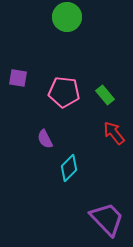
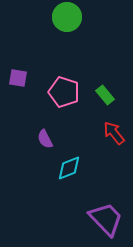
pink pentagon: rotated 12 degrees clockwise
cyan diamond: rotated 24 degrees clockwise
purple trapezoid: moved 1 px left
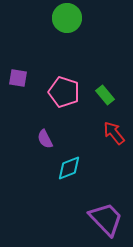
green circle: moved 1 px down
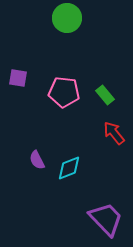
pink pentagon: rotated 12 degrees counterclockwise
purple semicircle: moved 8 px left, 21 px down
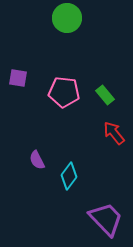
cyan diamond: moved 8 px down; rotated 32 degrees counterclockwise
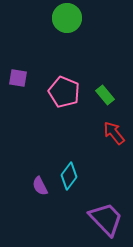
pink pentagon: rotated 16 degrees clockwise
purple semicircle: moved 3 px right, 26 px down
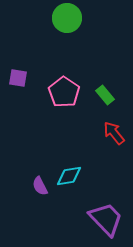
pink pentagon: rotated 12 degrees clockwise
cyan diamond: rotated 44 degrees clockwise
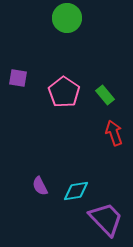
red arrow: rotated 20 degrees clockwise
cyan diamond: moved 7 px right, 15 px down
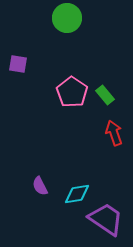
purple square: moved 14 px up
pink pentagon: moved 8 px right
cyan diamond: moved 1 px right, 3 px down
purple trapezoid: rotated 12 degrees counterclockwise
